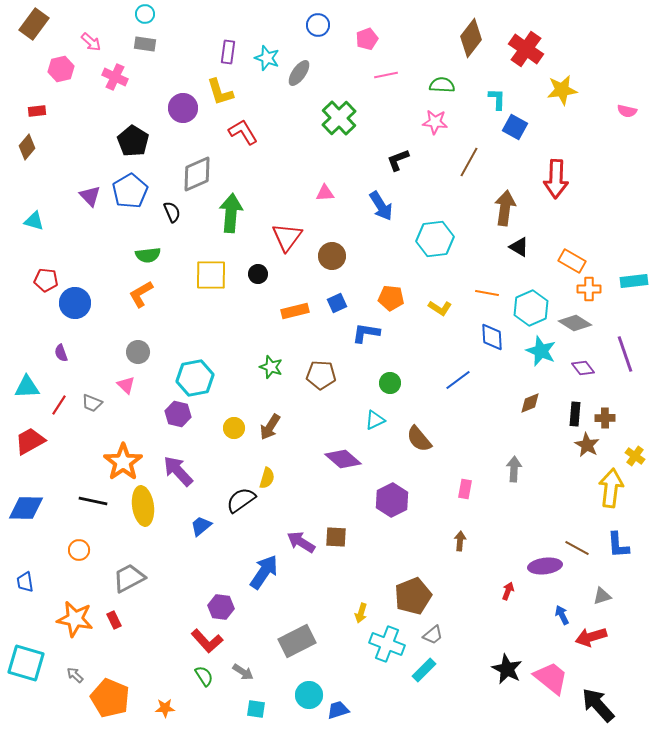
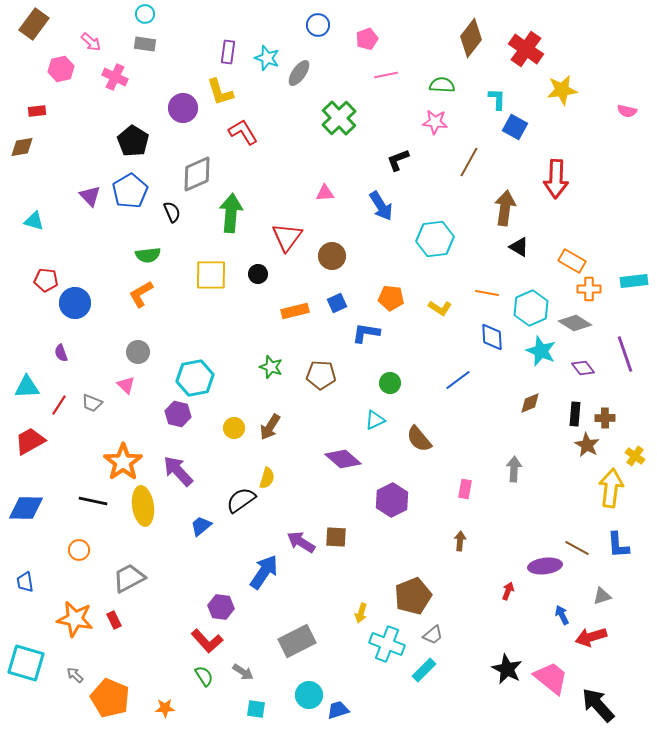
brown diamond at (27, 147): moved 5 px left; rotated 40 degrees clockwise
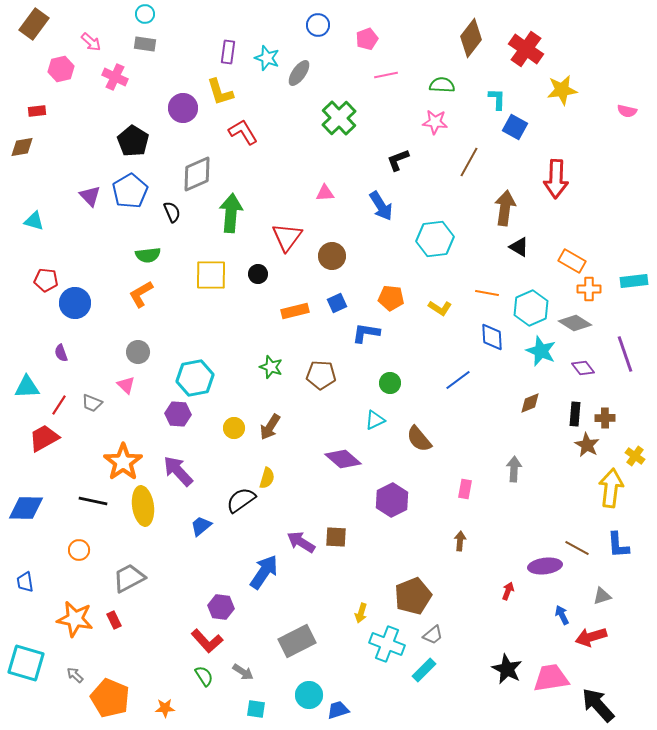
purple hexagon at (178, 414): rotated 10 degrees counterclockwise
red trapezoid at (30, 441): moved 14 px right, 3 px up
pink trapezoid at (551, 678): rotated 48 degrees counterclockwise
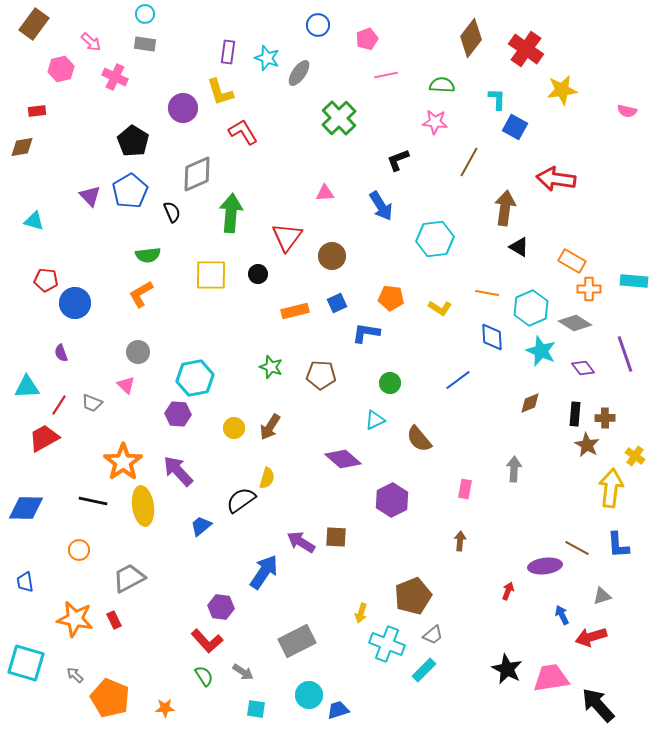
red arrow at (556, 179): rotated 96 degrees clockwise
cyan rectangle at (634, 281): rotated 12 degrees clockwise
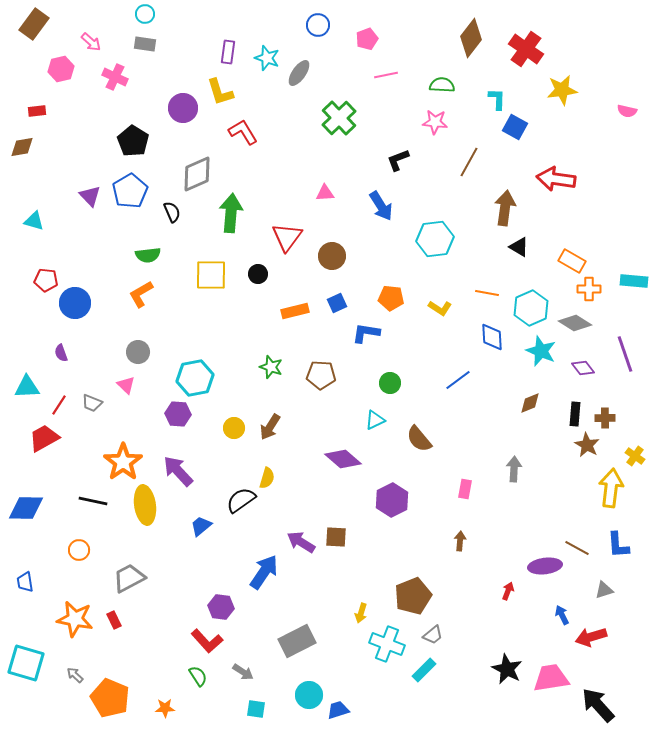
yellow ellipse at (143, 506): moved 2 px right, 1 px up
gray triangle at (602, 596): moved 2 px right, 6 px up
green semicircle at (204, 676): moved 6 px left
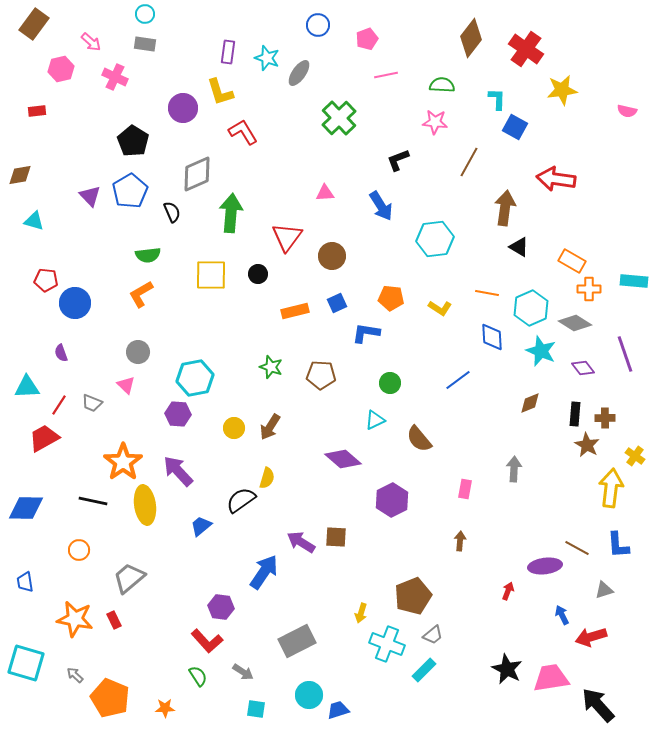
brown diamond at (22, 147): moved 2 px left, 28 px down
gray trapezoid at (129, 578): rotated 12 degrees counterclockwise
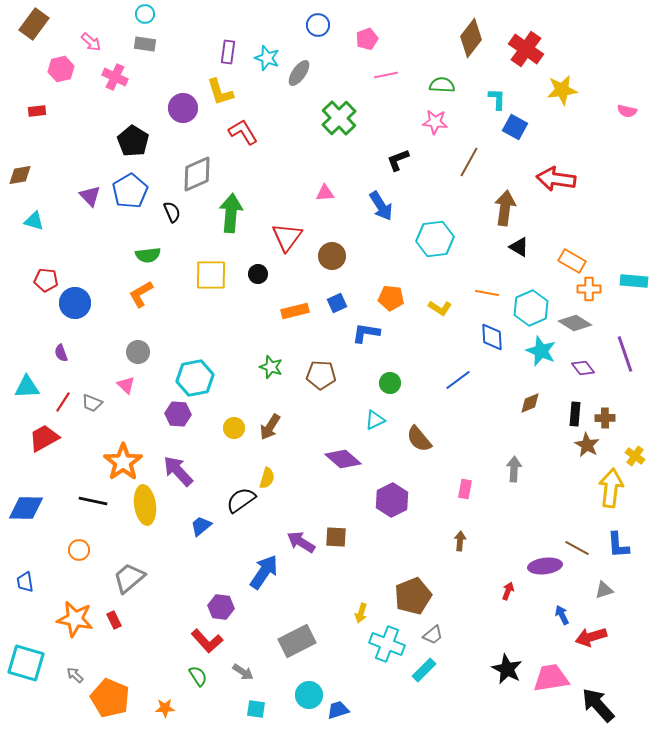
red line at (59, 405): moved 4 px right, 3 px up
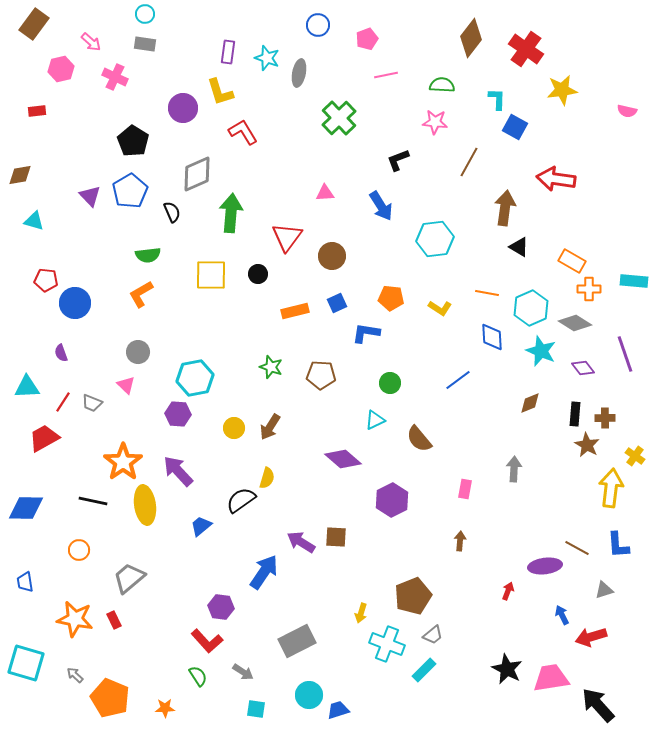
gray ellipse at (299, 73): rotated 24 degrees counterclockwise
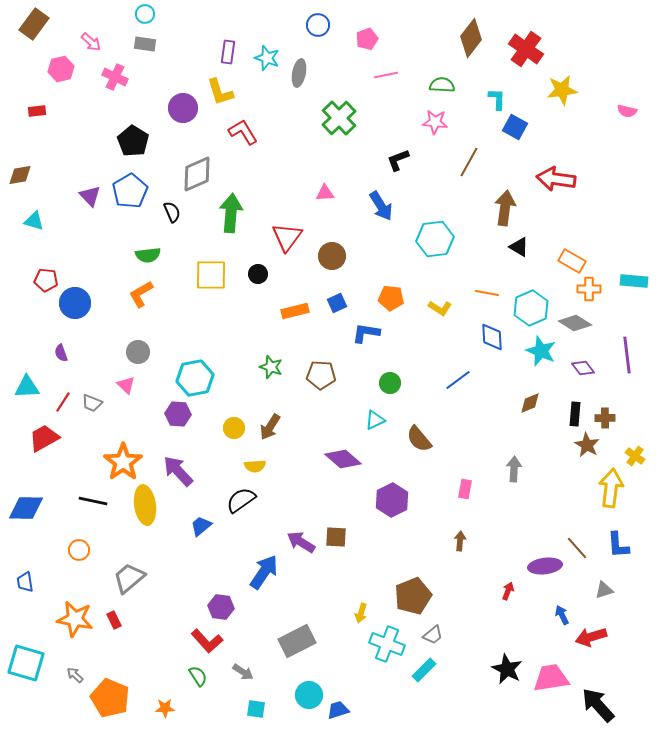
purple line at (625, 354): moved 2 px right, 1 px down; rotated 12 degrees clockwise
yellow semicircle at (267, 478): moved 12 px left, 12 px up; rotated 70 degrees clockwise
brown line at (577, 548): rotated 20 degrees clockwise
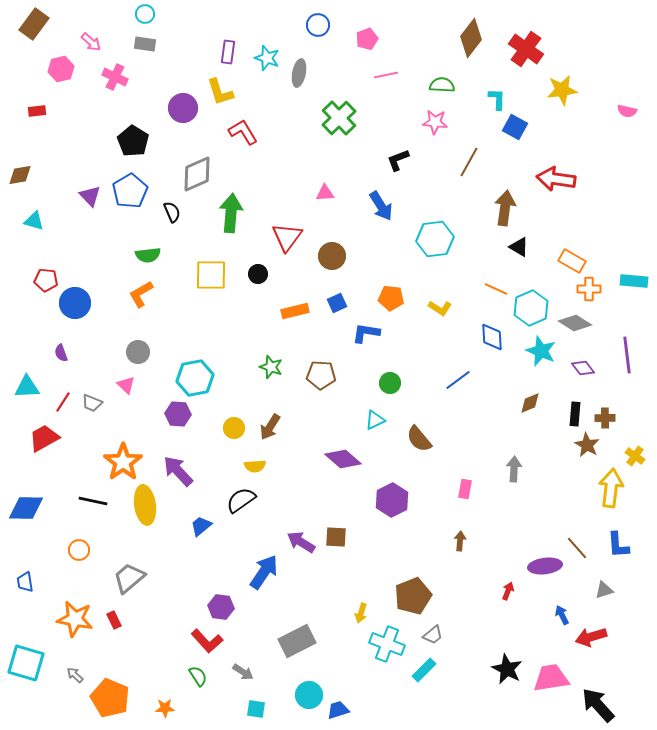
orange line at (487, 293): moved 9 px right, 4 px up; rotated 15 degrees clockwise
